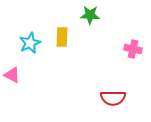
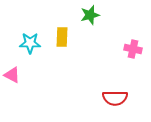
green star: rotated 18 degrees counterclockwise
cyan star: rotated 25 degrees clockwise
red semicircle: moved 2 px right
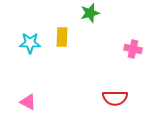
green star: moved 2 px up
pink triangle: moved 16 px right, 27 px down
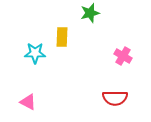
cyan star: moved 5 px right, 10 px down
pink cross: moved 10 px left, 7 px down; rotated 18 degrees clockwise
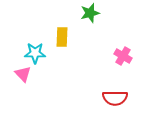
pink triangle: moved 5 px left, 28 px up; rotated 18 degrees clockwise
